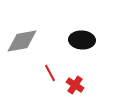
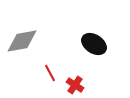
black ellipse: moved 12 px right, 4 px down; rotated 30 degrees clockwise
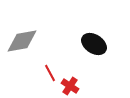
red cross: moved 5 px left, 1 px down
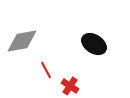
red line: moved 4 px left, 3 px up
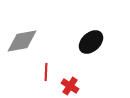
black ellipse: moved 3 px left, 2 px up; rotated 75 degrees counterclockwise
red line: moved 2 px down; rotated 30 degrees clockwise
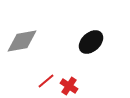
red line: moved 9 px down; rotated 48 degrees clockwise
red cross: moved 1 px left
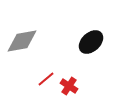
red line: moved 2 px up
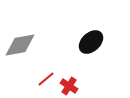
gray diamond: moved 2 px left, 4 px down
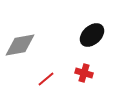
black ellipse: moved 1 px right, 7 px up
red cross: moved 15 px right, 13 px up; rotated 18 degrees counterclockwise
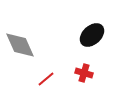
gray diamond: rotated 76 degrees clockwise
